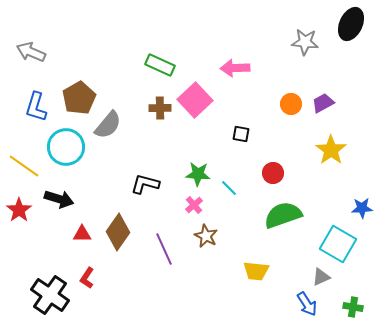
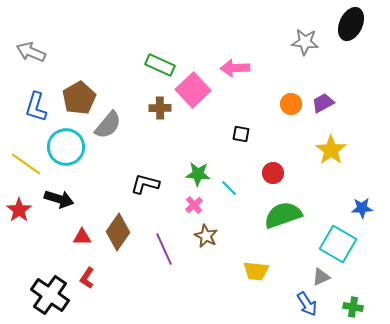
pink square: moved 2 px left, 10 px up
yellow line: moved 2 px right, 2 px up
red triangle: moved 3 px down
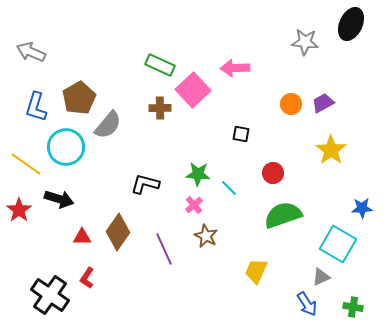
yellow trapezoid: rotated 108 degrees clockwise
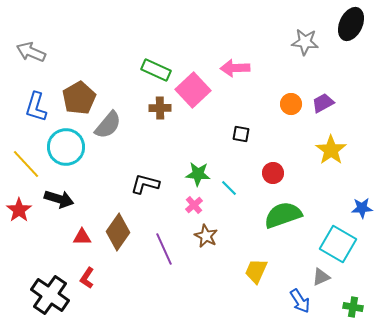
green rectangle: moved 4 px left, 5 px down
yellow line: rotated 12 degrees clockwise
blue arrow: moved 7 px left, 3 px up
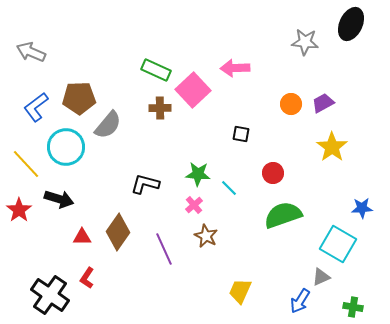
brown pentagon: rotated 28 degrees clockwise
blue L-shape: rotated 36 degrees clockwise
yellow star: moved 1 px right, 3 px up
yellow trapezoid: moved 16 px left, 20 px down
blue arrow: rotated 65 degrees clockwise
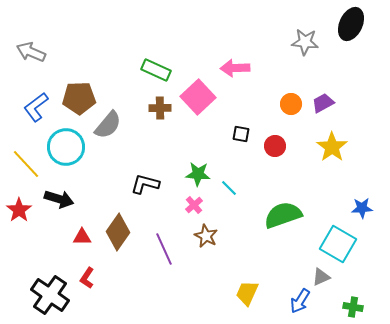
pink square: moved 5 px right, 7 px down
red circle: moved 2 px right, 27 px up
yellow trapezoid: moved 7 px right, 2 px down
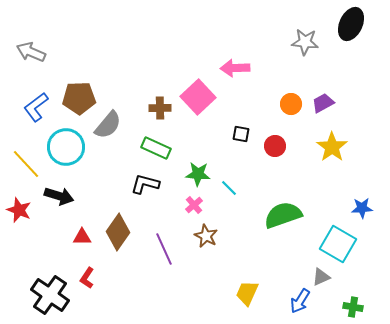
green rectangle: moved 78 px down
black arrow: moved 3 px up
red star: rotated 15 degrees counterclockwise
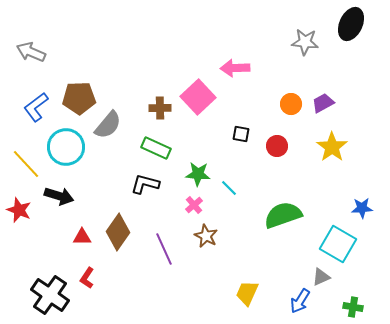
red circle: moved 2 px right
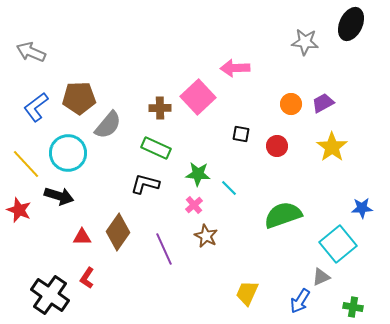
cyan circle: moved 2 px right, 6 px down
cyan square: rotated 21 degrees clockwise
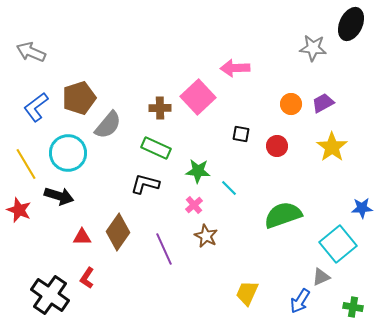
gray star: moved 8 px right, 6 px down
brown pentagon: rotated 16 degrees counterclockwise
yellow line: rotated 12 degrees clockwise
green star: moved 3 px up
